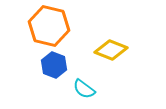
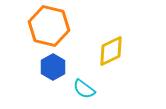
yellow diamond: moved 1 px down; rotated 48 degrees counterclockwise
blue hexagon: moved 1 px left, 2 px down; rotated 10 degrees clockwise
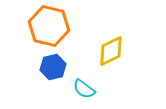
blue hexagon: rotated 15 degrees clockwise
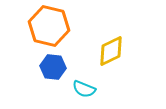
blue hexagon: rotated 20 degrees clockwise
cyan semicircle: rotated 15 degrees counterclockwise
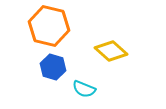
yellow diamond: rotated 68 degrees clockwise
blue hexagon: rotated 10 degrees clockwise
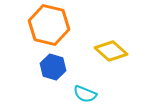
orange hexagon: moved 1 px up
cyan semicircle: moved 1 px right, 5 px down
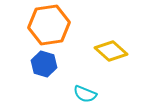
orange hexagon: rotated 21 degrees counterclockwise
blue hexagon: moved 9 px left, 3 px up
